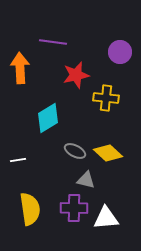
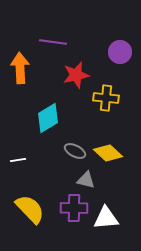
yellow semicircle: rotated 36 degrees counterclockwise
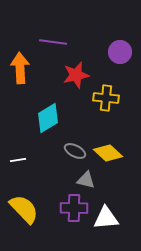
yellow semicircle: moved 6 px left
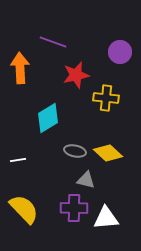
purple line: rotated 12 degrees clockwise
gray ellipse: rotated 15 degrees counterclockwise
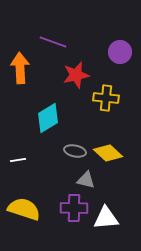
yellow semicircle: rotated 28 degrees counterclockwise
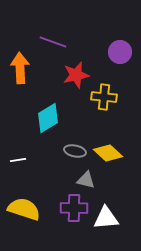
yellow cross: moved 2 px left, 1 px up
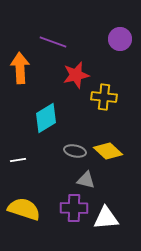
purple circle: moved 13 px up
cyan diamond: moved 2 px left
yellow diamond: moved 2 px up
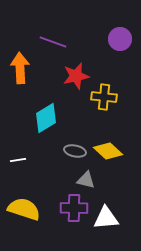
red star: moved 1 px down
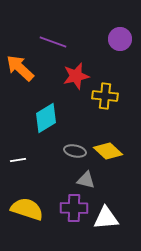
orange arrow: rotated 44 degrees counterclockwise
yellow cross: moved 1 px right, 1 px up
yellow semicircle: moved 3 px right
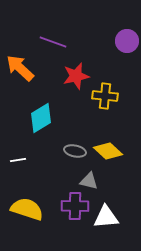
purple circle: moved 7 px right, 2 px down
cyan diamond: moved 5 px left
gray triangle: moved 3 px right, 1 px down
purple cross: moved 1 px right, 2 px up
white triangle: moved 1 px up
